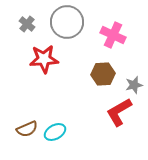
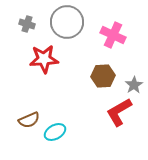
gray cross: rotated 21 degrees counterclockwise
brown hexagon: moved 2 px down
gray star: rotated 18 degrees counterclockwise
brown semicircle: moved 2 px right, 9 px up
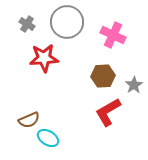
gray cross: rotated 14 degrees clockwise
red star: moved 1 px up
red L-shape: moved 11 px left
cyan ellipse: moved 7 px left, 6 px down; rotated 60 degrees clockwise
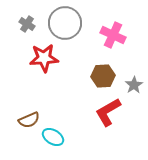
gray circle: moved 2 px left, 1 px down
cyan ellipse: moved 5 px right, 1 px up
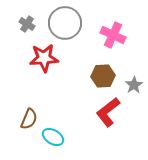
red L-shape: rotated 8 degrees counterclockwise
brown semicircle: moved 1 px up; rotated 45 degrees counterclockwise
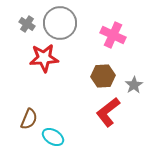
gray circle: moved 5 px left
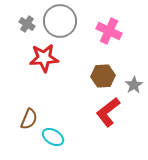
gray circle: moved 2 px up
pink cross: moved 4 px left, 4 px up
